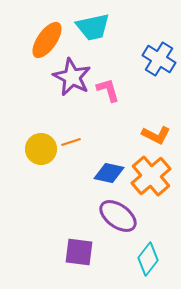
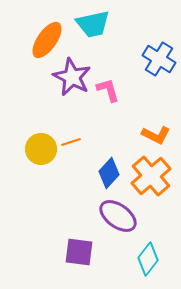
cyan trapezoid: moved 3 px up
blue diamond: rotated 60 degrees counterclockwise
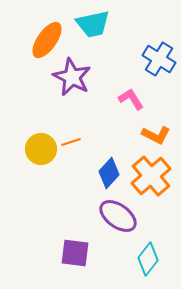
pink L-shape: moved 23 px right, 9 px down; rotated 16 degrees counterclockwise
purple square: moved 4 px left, 1 px down
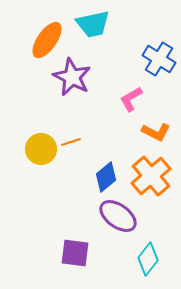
pink L-shape: rotated 88 degrees counterclockwise
orange L-shape: moved 3 px up
blue diamond: moved 3 px left, 4 px down; rotated 8 degrees clockwise
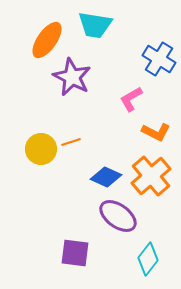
cyan trapezoid: moved 2 px right, 1 px down; rotated 21 degrees clockwise
blue diamond: rotated 64 degrees clockwise
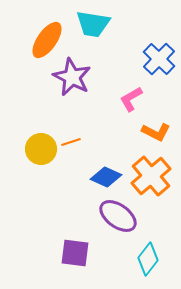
cyan trapezoid: moved 2 px left, 1 px up
blue cross: rotated 12 degrees clockwise
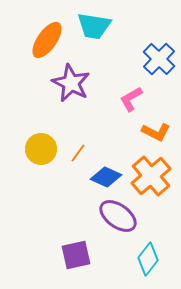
cyan trapezoid: moved 1 px right, 2 px down
purple star: moved 1 px left, 6 px down
orange line: moved 7 px right, 11 px down; rotated 36 degrees counterclockwise
purple square: moved 1 px right, 2 px down; rotated 20 degrees counterclockwise
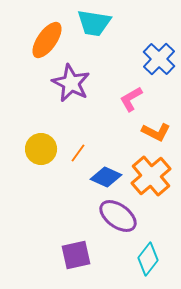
cyan trapezoid: moved 3 px up
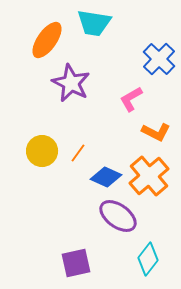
yellow circle: moved 1 px right, 2 px down
orange cross: moved 2 px left
purple square: moved 8 px down
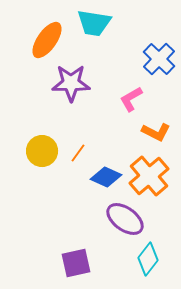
purple star: rotated 27 degrees counterclockwise
purple ellipse: moved 7 px right, 3 px down
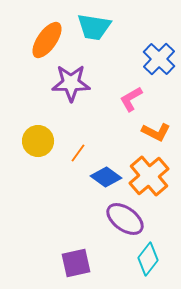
cyan trapezoid: moved 4 px down
yellow circle: moved 4 px left, 10 px up
blue diamond: rotated 12 degrees clockwise
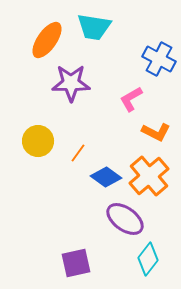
blue cross: rotated 16 degrees counterclockwise
